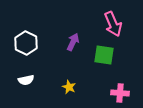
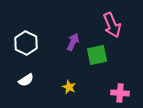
pink arrow: moved 1 px left, 1 px down
green square: moved 7 px left; rotated 20 degrees counterclockwise
white semicircle: rotated 21 degrees counterclockwise
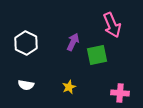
white semicircle: moved 5 px down; rotated 42 degrees clockwise
yellow star: rotated 24 degrees clockwise
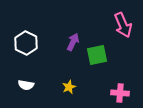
pink arrow: moved 11 px right
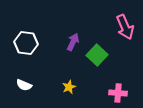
pink arrow: moved 2 px right, 2 px down
white hexagon: rotated 20 degrees counterclockwise
green square: rotated 35 degrees counterclockwise
white semicircle: moved 2 px left; rotated 14 degrees clockwise
pink cross: moved 2 px left
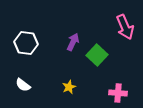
white semicircle: moved 1 px left; rotated 14 degrees clockwise
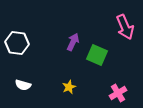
white hexagon: moved 9 px left
green square: rotated 20 degrees counterclockwise
white semicircle: rotated 21 degrees counterclockwise
pink cross: rotated 36 degrees counterclockwise
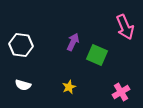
white hexagon: moved 4 px right, 2 px down
pink cross: moved 3 px right, 1 px up
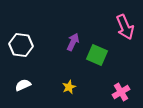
white semicircle: rotated 140 degrees clockwise
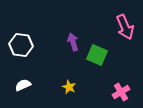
purple arrow: rotated 42 degrees counterclockwise
yellow star: rotated 24 degrees counterclockwise
